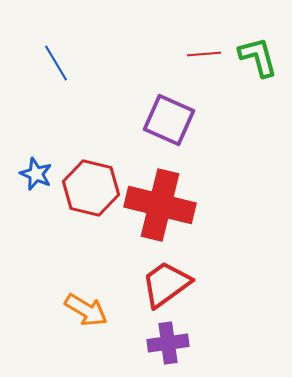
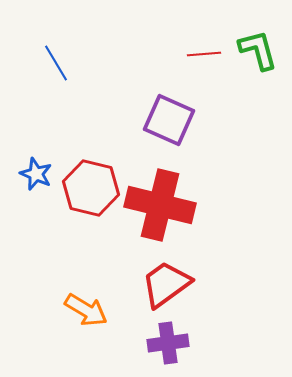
green L-shape: moved 7 px up
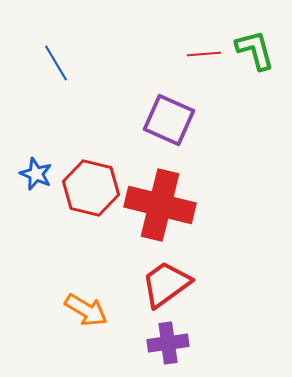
green L-shape: moved 3 px left
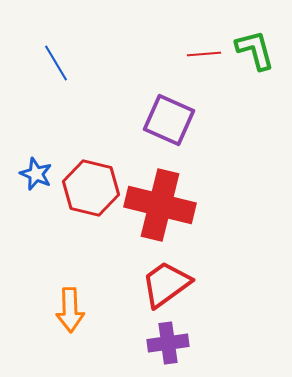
orange arrow: moved 16 px left; rotated 57 degrees clockwise
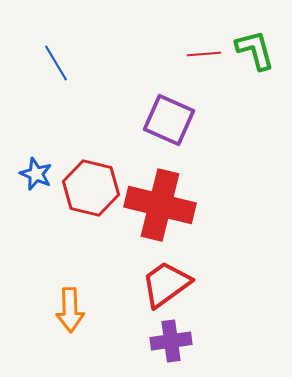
purple cross: moved 3 px right, 2 px up
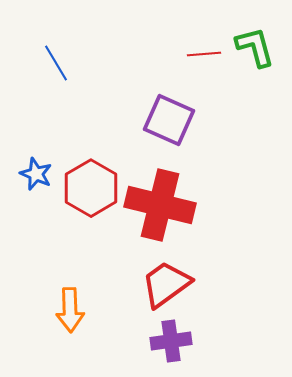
green L-shape: moved 3 px up
red hexagon: rotated 16 degrees clockwise
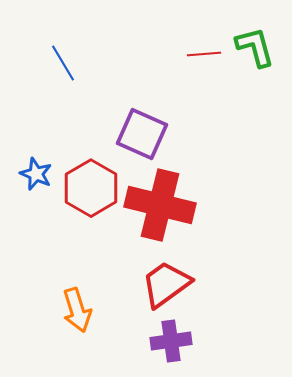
blue line: moved 7 px right
purple square: moved 27 px left, 14 px down
orange arrow: moved 7 px right; rotated 15 degrees counterclockwise
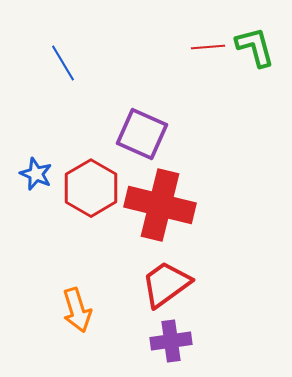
red line: moved 4 px right, 7 px up
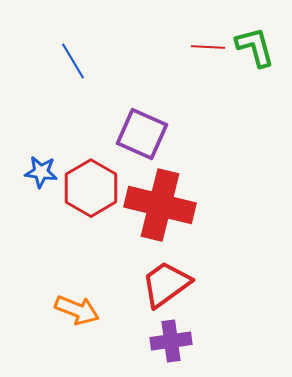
red line: rotated 8 degrees clockwise
blue line: moved 10 px right, 2 px up
blue star: moved 5 px right, 2 px up; rotated 16 degrees counterclockwise
orange arrow: rotated 51 degrees counterclockwise
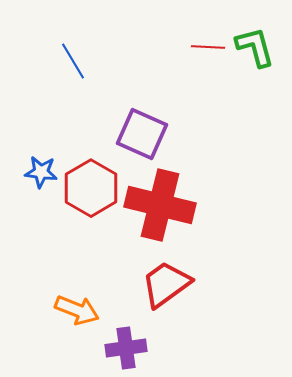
purple cross: moved 45 px left, 7 px down
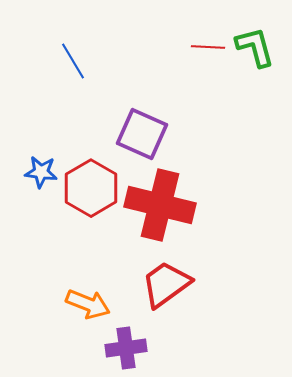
orange arrow: moved 11 px right, 6 px up
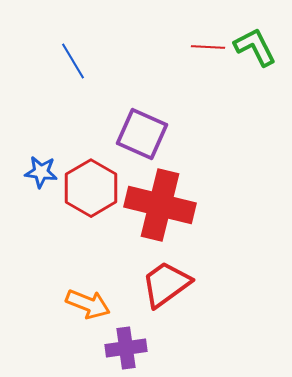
green L-shape: rotated 12 degrees counterclockwise
